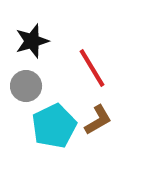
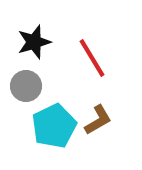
black star: moved 2 px right, 1 px down
red line: moved 10 px up
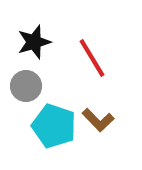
brown L-shape: rotated 76 degrees clockwise
cyan pentagon: rotated 27 degrees counterclockwise
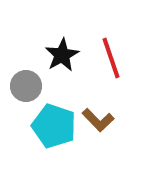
black star: moved 28 px right, 13 px down; rotated 12 degrees counterclockwise
red line: moved 19 px right; rotated 12 degrees clockwise
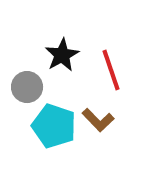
red line: moved 12 px down
gray circle: moved 1 px right, 1 px down
